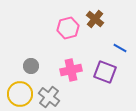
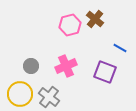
pink hexagon: moved 2 px right, 3 px up
pink cross: moved 5 px left, 4 px up; rotated 10 degrees counterclockwise
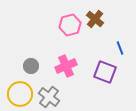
blue line: rotated 40 degrees clockwise
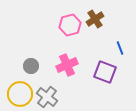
brown cross: rotated 18 degrees clockwise
pink cross: moved 1 px right, 1 px up
gray cross: moved 2 px left
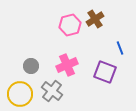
gray cross: moved 5 px right, 6 px up
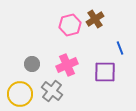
gray circle: moved 1 px right, 2 px up
purple square: rotated 20 degrees counterclockwise
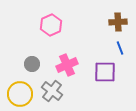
brown cross: moved 23 px right, 3 px down; rotated 30 degrees clockwise
pink hexagon: moved 19 px left; rotated 10 degrees counterclockwise
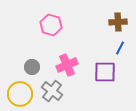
pink hexagon: rotated 20 degrees counterclockwise
blue line: rotated 48 degrees clockwise
gray circle: moved 3 px down
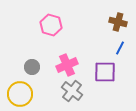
brown cross: rotated 18 degrees clockwise
gray cross: moved 20 px right
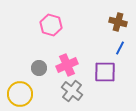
gray circle: moved 7 px right, 1 px down
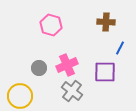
brown cross: moved 12 px left; rotated 12 degrees counterclockwise
yellow circle: moved 2 px down
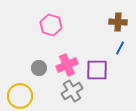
brown cross: moved 12 px right
purple square: moved 8 px left, 2 px up
gray cross: rotated 20 degrees clockwise
